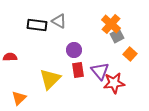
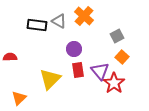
orange cross: moved 27 px left, 8 px up
purple circle: moved 1 px up
orange square: moved 8 px left, 3 px down
red star: rotated 30 degrees counterclockwise
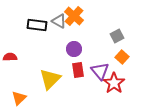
orange cross: moved 10 px left
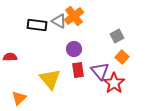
orange cross: rotated 12 degrees clockwise
yellow triangle: rotated 25 degrees counterclockwise
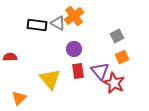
gray triangle: moved 1 px left, 2 px down
orange square: rotated 24 degrees clockwise
red rectangle: moved 1 px down
red star: rotated 10 degrees counterclockwise
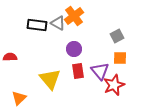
orange square: moved 2 px left, 1 px down; rotated 24 degrees clockwise
red star: moved 2 px down; rotated 25 degrees clockwise
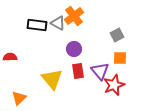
gray square: moved 1 px up
yellow triangle: moved 2 px right
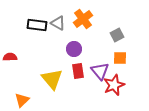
orange cross: moved 9 px right, 3 px down
orange triangle: moved 3 px right, 2 px down
